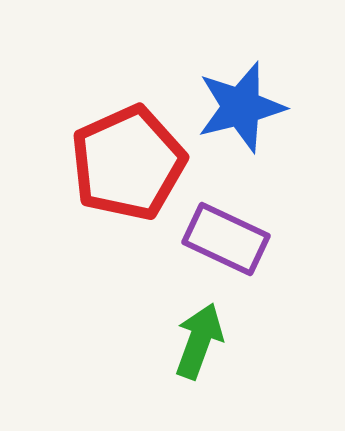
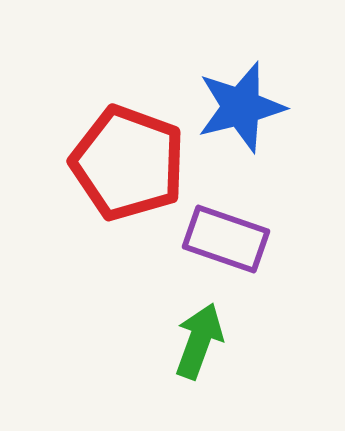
red pentagon: rotated 28 degrees counterclockwise
purple rectangle: rotated 6 degrees counterclockwise
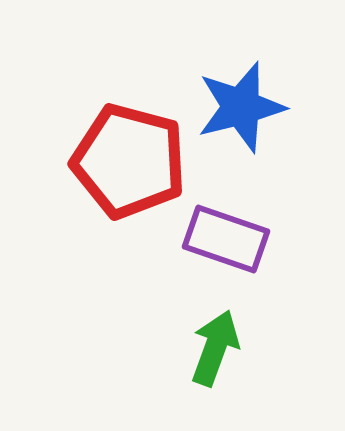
red pentagon: moved 1 px right, 2 px up; rotated 5 degrees counterclockwise
green arrow: moved 16 px right, 7 px down
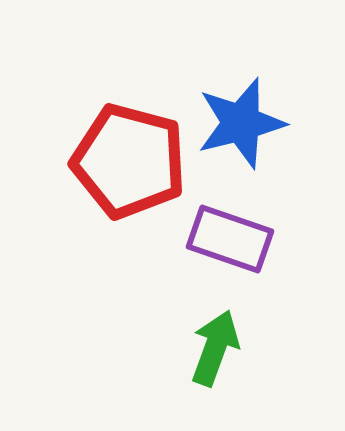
blue star: moved 16 px down
purple rectangle: moved 4 px right
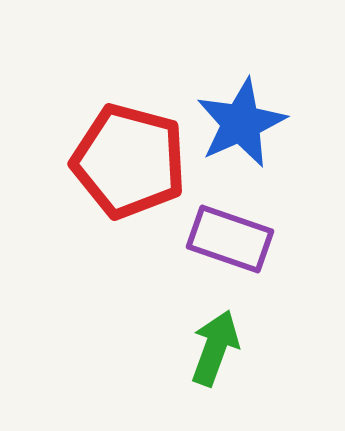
blue star: rotated 10 degrees counterclockwise
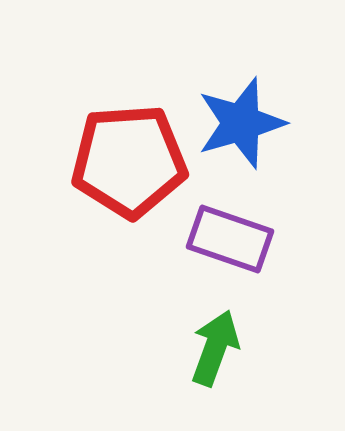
blue star: rotated 8 degrees clockwise
red pentagon: rotated 19 degrees counterclockwise
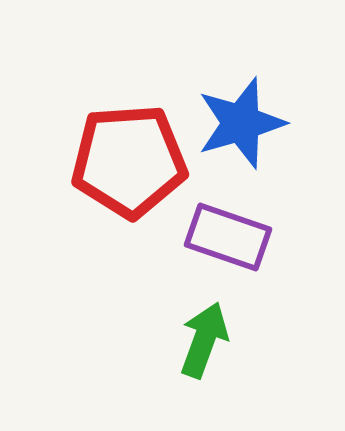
purple rectangle: moved 2 px left, 2 px up
green arrow: moved 11 px left, 8 px up
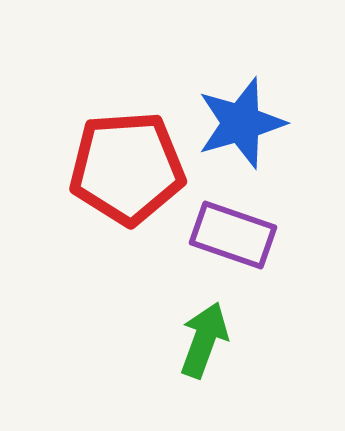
red pentagon: moved 2 px left, 7 px down
purple rectangle: moved 5 px right, 2 px up
